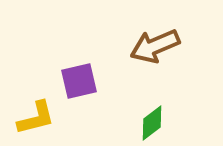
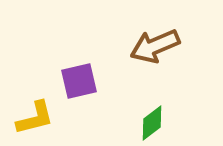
yellow L-shape: moved 1 px left
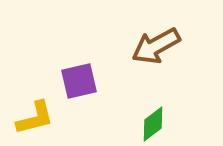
brown arrow: moved 1 px right; rotated 6 degrees counterclockwise
green diamond: moved 1 px right, 1 px down
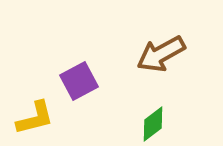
brown arrow: moved 5 px right, 8 px down
purple square: rotated 15 degrees counterclockwise
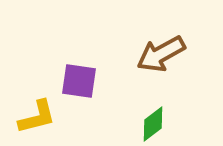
purple square: rotated 36 degrees clockwise
yellow L-shape: moved 2 px right, 1 px up
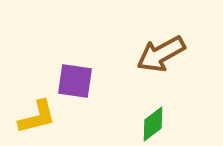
purple square: moved 4 px left
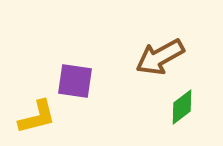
brown arrow: moved 1 px left, 3 px down
green diamond: moved 29 px right, 17 px up
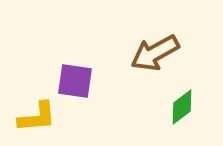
brown arrow: moved 5 px left, 4 px up
yellow L-shape: rotated 9 degrees clockwise
